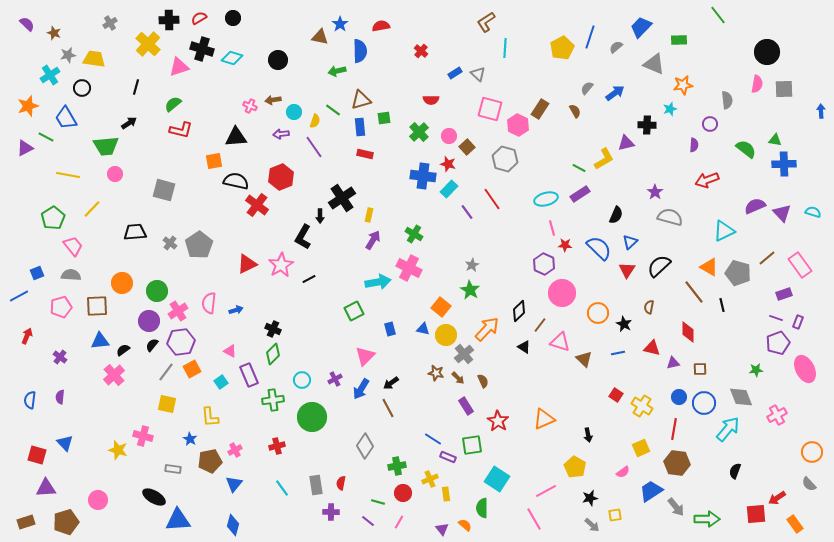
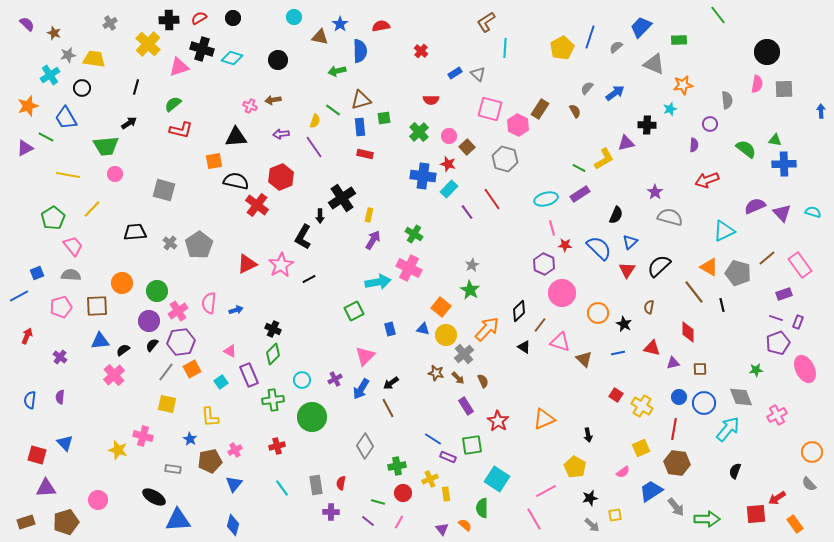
cyan circle at (294, 112): moved 95 px up
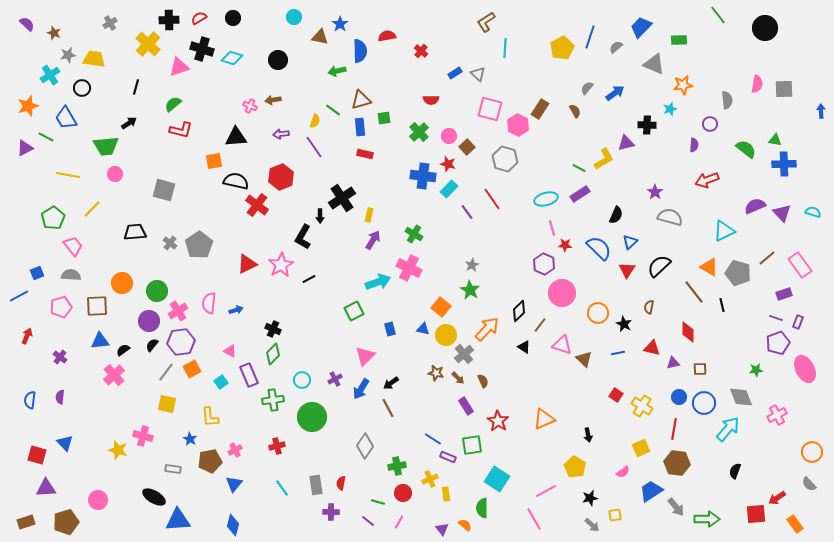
red semicircle at (381, 26): moved 6 px right, 10 px down
black circle at (767, 52): moved 2 px left, 24 px up
cyan arrow at (378, 282): rotated 10 degrees counterclockwise
pink triangle at (560, 342): moved 2 px right, 3 px down
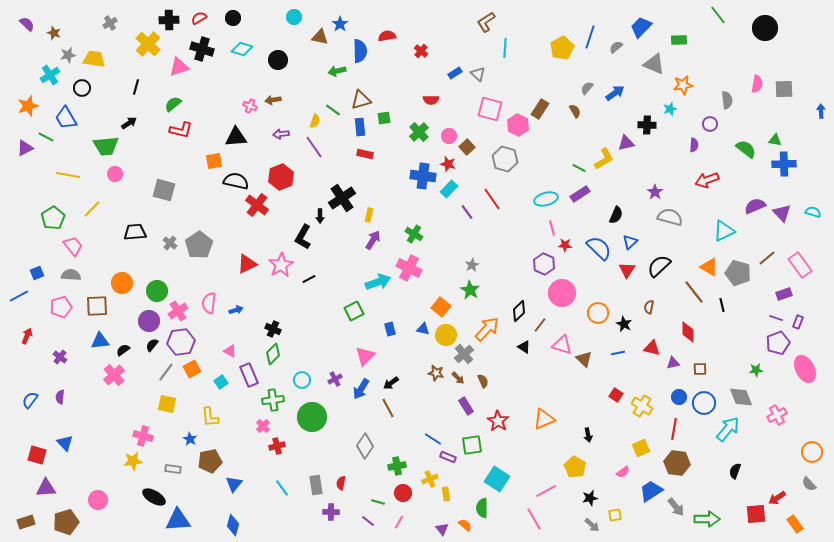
cyan diamond at (232, 58): moved 10 px right, 9 px up
blue semicircle at (30, 400): rotated 30 degrees clockwise
yellow star at (118, 450): moved 15 px right, 11 px down; rotated 24 degrees counterclockwise
pink cross at (235, 450): moved 28 px right, 24 px up; rotated 16 degrees counterclockwise
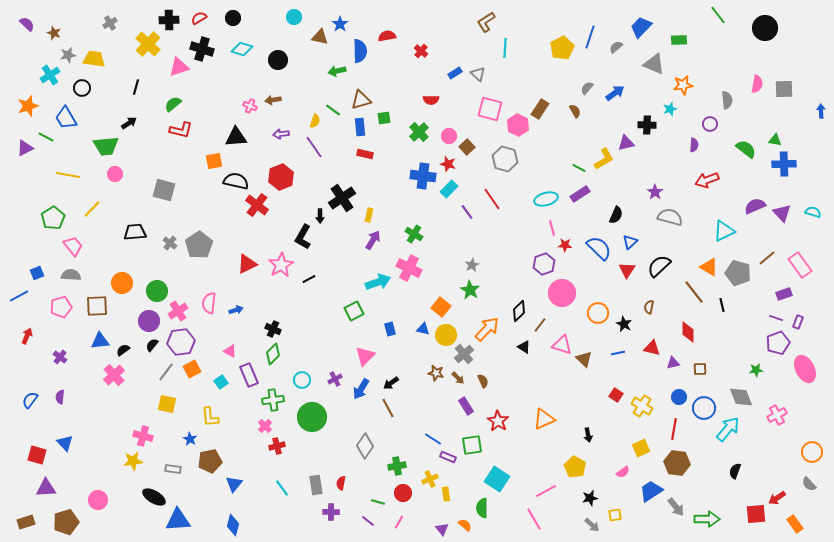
purple hexagon at (544, 264): rotated 15 degrees clockwise
blue circle at (704, 403): moved 5 px down
pink cross at (263, 426): moved 2 px right
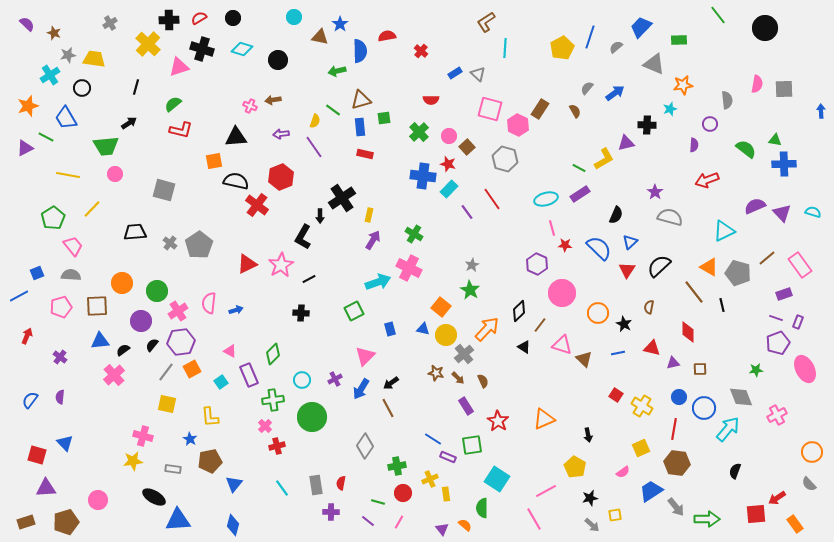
purple hexagon at (544, 264): moved 7 px left; rotated 15 degrees counterclockwise
purple circle at (149, 321): moved 8 px left
black cross at (273, 329): moved 28 px right, 16 px up; rotated 21 degrees counterclockwise
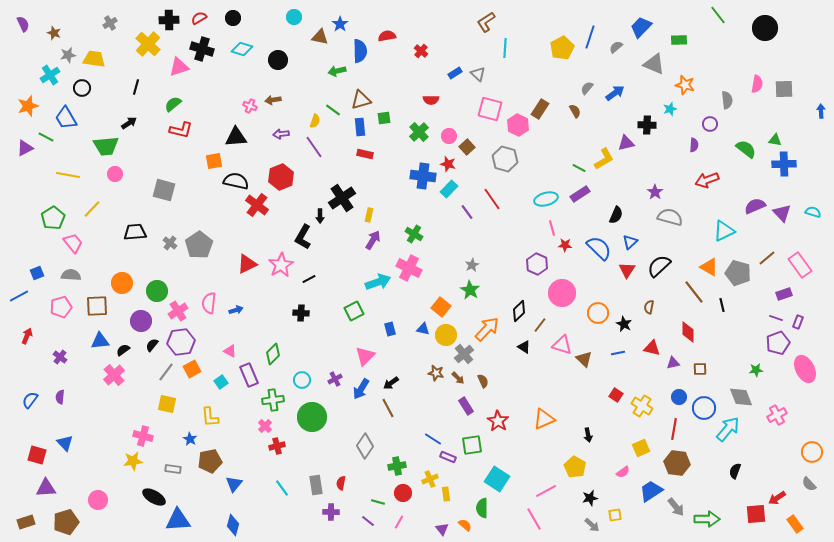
purple semicircle at (27, 24): moved 4 px left; rotated 21 degrees clockwise
orange star at (683, 85): moved 2 px right; rotated 24 degrees clockwise
pink trapezoid at (73, 246): moved 3 px up
